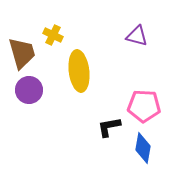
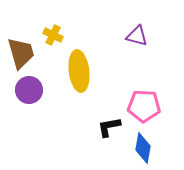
brown trapezoid: moved 1 px left
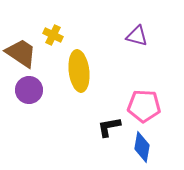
brown trapezoid: rotated 40 degrees counterclockwise
blue diamond: moved 1 px left, 1 px up
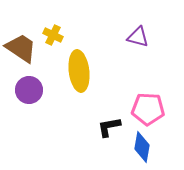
purple triangle: moved 1 px right, 1 px down
brown trapezoid: moved 5 px up
pink pentagon: moved 4 px right, 3 px down
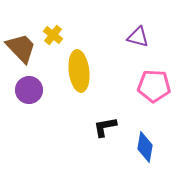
yellow cross: rotated 12 degrees clockwise
brown trapezoid: rotated 12 degrees clockwise
pink pentagon: moved 6 px right, 23 px up
black L-shape: moved 4 px left
blue diamond: moved 3 px right
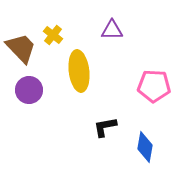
purple triangle: moved 26 px left, 7 px up; rotated 15 degrees counterclockwise
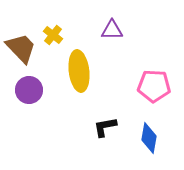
blue diamond: moved 4 px right, 9 px up
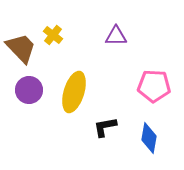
purple triangle: moved 4 px right, 6 px down
yellow ellipse: moved 5 px left, 21 px down; rotated 24 degrees clockwise
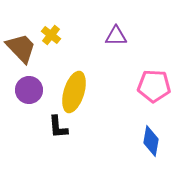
yellow cross: moved 2 px left
black L-shape: moved 47 px left; rotated 85 degrees counterclockwise
blue diamond: moved 2 px right, 3 px down
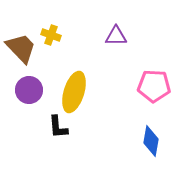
yellow cross: rotated 18 degrees counterclockwise
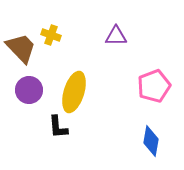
pink pentagon: rotated 24 degrees counterclockwise
